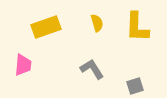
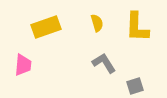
gray L-shape: moved 12 px right, 6 px up
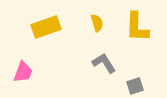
pink trapezoid: moved 7 px down; rotated 15 degrees clockwise
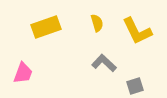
yellow L-shape: moved 4 px down; rotated 28 degrees counterclockwise
gray L-shape: rotated 15 degrees counterclockwise
pink trapezoid: moved 1 px down
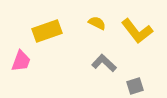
yellow semicircle: rotated 48 degrees counterclockwise
yellow rectangle: moved 1 px right, 4 px down
yellow L-shape: rotated 12 degrees counterclockwise
pink trapezoid: moved 2 px left, 12 px up
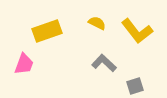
pink trapezoid: moved 3 px right, 3 px down
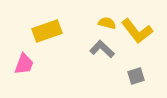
yellow semicircle: moved 10 px right; rotated 12 degrees counterclockwise
gray L-shape: moved 2 px left, 14 px up
gray square: moved 1 px right, 10 px up
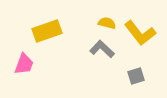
yellow L-shape: moved 3 px right, 2 px down
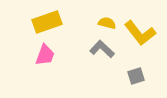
yellow rectangle: moved 9 px up
pink trapezoid: moved 21 px right, 9 px up
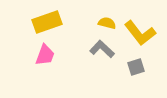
gray square: moved 9 px up
